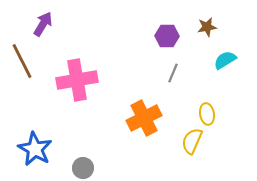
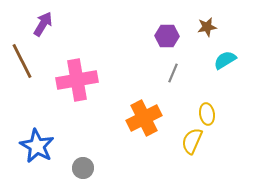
blue star: moved 2 px right, 3 px up
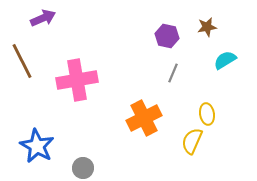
purple arrow: moved 6 px up; rotated 35 degrees clockwise
purple hexagon: rotated 10 degrees clockwise
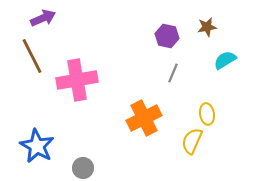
brown line: moved 10 px right, 5 px up
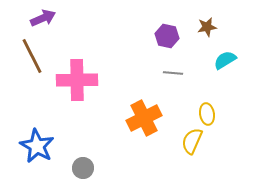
gray line: rotated 72 degrees clockwise
pink cross: rotated 9 degrees clockwise
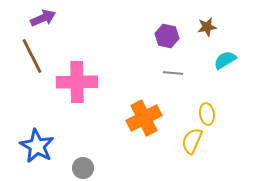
pink cross: moved 2 px down
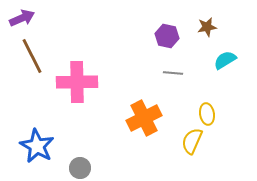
purple arrow: moved 21 px left
gray circle: moved 3 px left
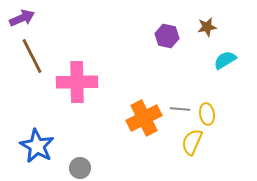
gray line: moved 7 px right, 36 px down
yellow semicircle: moved 1 px down
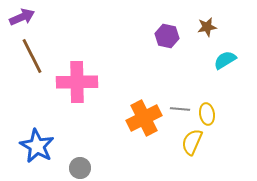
purple arrow: moved 1 px up
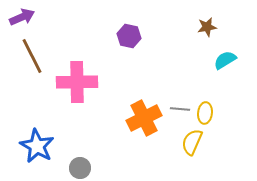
purple hexagon: moved 38 px left
yellow ellipse: moved 2 px left, 1 px up; rotated 15 degrees clockwise
